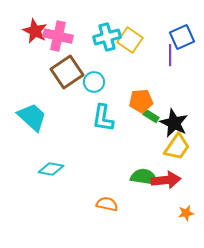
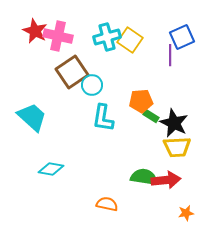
brown square: moved 5 px right
cyan circle: moved 2 px left, 3 px down
yellow trapezoid: rotated 52 degrees clockwise
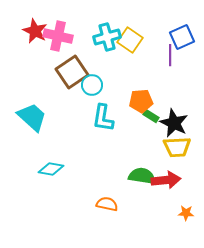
green semicircle: moved 2 px left, 1 px up
orange star: rotated 14 degrees clockwise
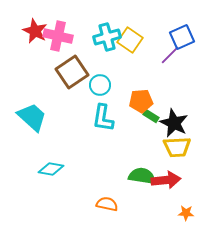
purple line: rotated 45 degrees clockwise
cyan circle: moved 8 px right
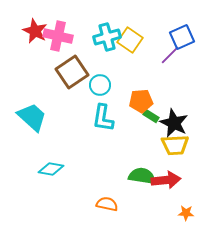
yellow trapezoid: moved 2 px left, 2 px up
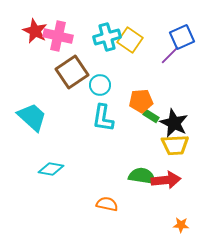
orange star: moved 5 px left, 12 px down
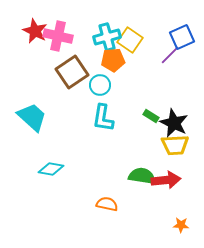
orange pentagon: moved 28 px left, 41 px up
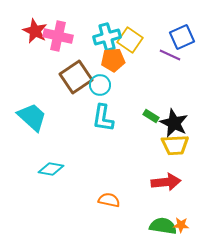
purple line: rotated 70 degrees clockwise
brown square: moved 4 px right, 5 px down
green semicircle: moved 21 px right, 50 px down
red arrow: moved 2 px down
orange semicircle: moved 2 px right, 4 px up
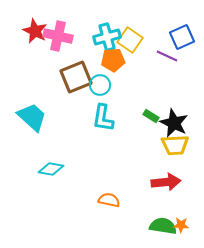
purple line: moved 3 px left, 1 px down
brown square: rotated 12 degrees clockwise
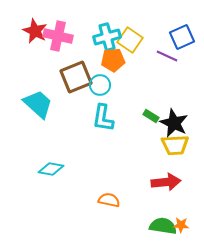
cyan trapezoid: moved 6 px right, 13 px up
